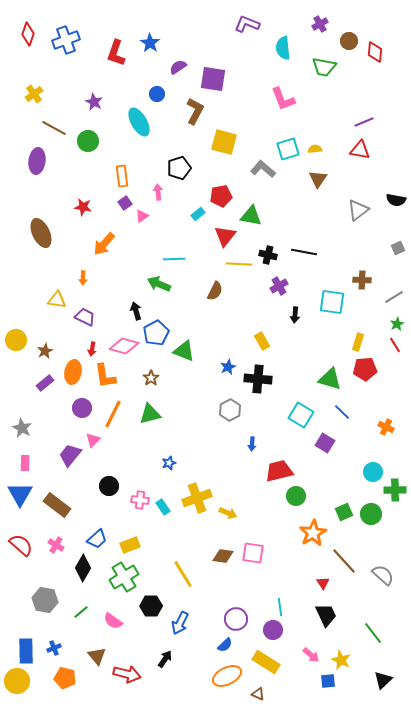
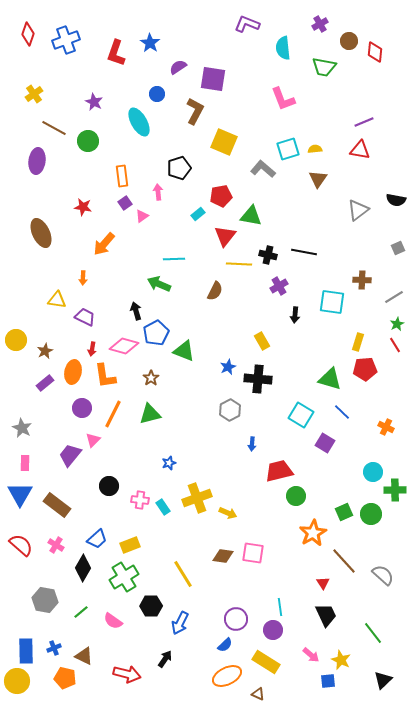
yellow square at (224, 142): rotated 8 degrees clockwise
brown triangle at (97, 656): moved 13 px left; rotated 24 degrees counterclockwise
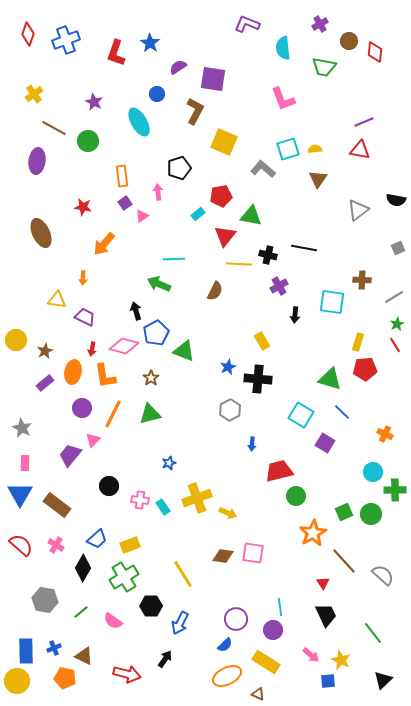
black line at (304, 252): moved 4 px up
orange cross at (386, 427): moved 1 px left, 7 px down
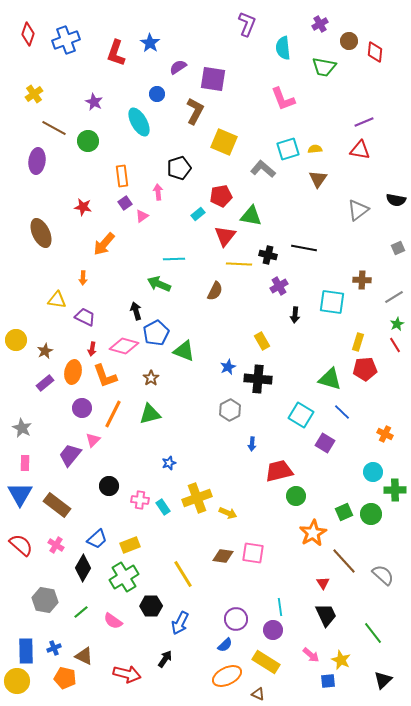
purple L-shape at (247, 24): rotated 90 degrees clockwise
orange L-shape at (105, 376): rotated 12 degrees counterclockwise
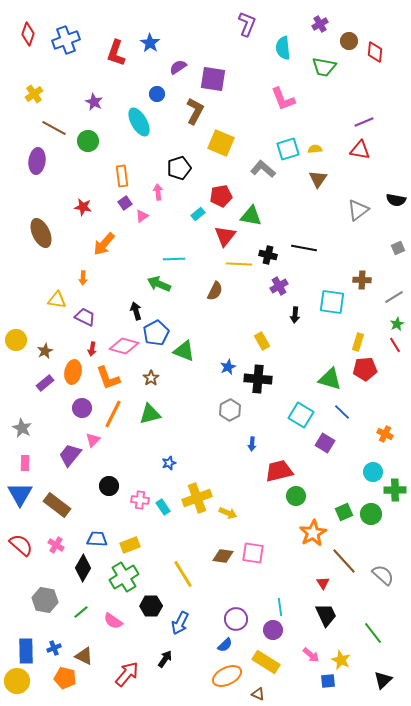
yellow square at (224, 142): moved 3 px left, 1 px down
orange L-shape at (105, 376): moved 3 px right, 2 px down
blue trapezoid at (97, 539): rotated 135 degrees counterclockwise
red arrow at (127, 674): rotated 64 degrees counterclockwise
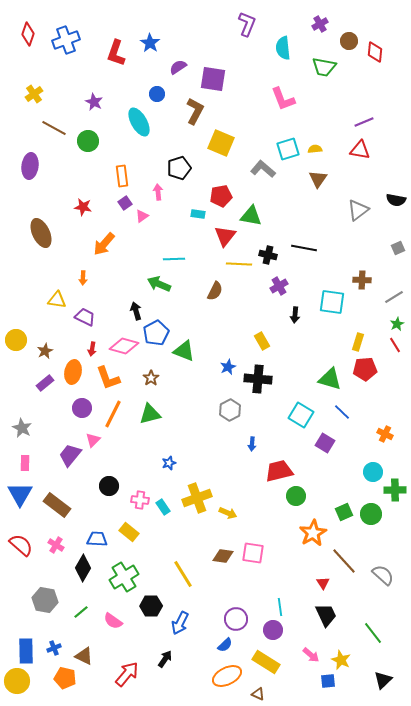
purple ellipse at (37, 161): moved 7 px left, 5 px down
cyan rectangle at (198, 214): rotated 48 degrees clockwise
yellow rectangle at (130, 545): moved 1 px left, 13 px up; rotated 60 degrees clockwise
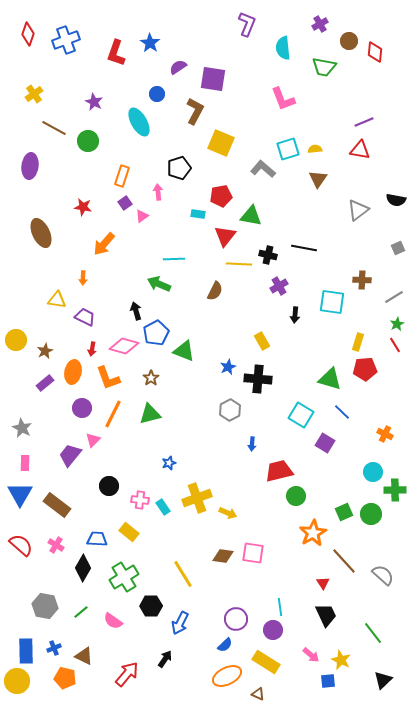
orange rectangle at (122, 176): rotated 25 degrees clockwise
gray hexagon at (45, 600): moved 6 px down
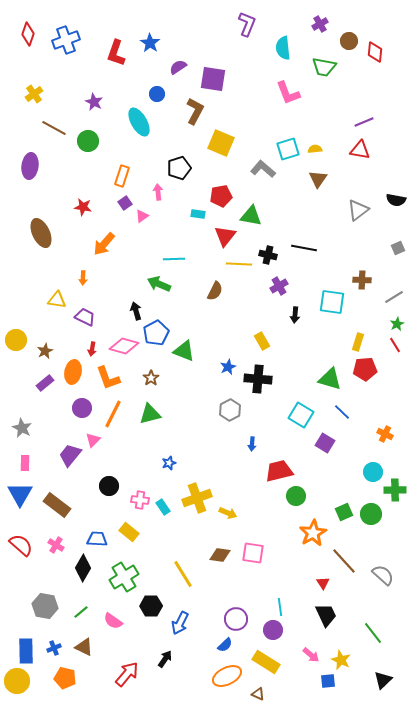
pink L-shape at (283, 99): moved 5 px right, 6 px up
brown diamond at (223, 556): moved 3 px left, 1 px up
brown triangle at (84, 656): moved 9 px up
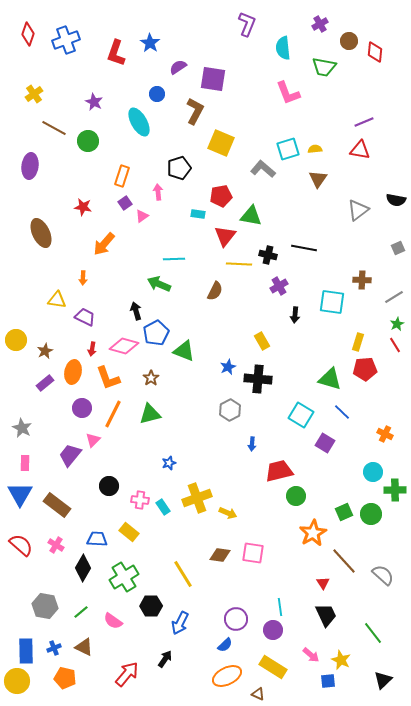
yellow rectangle at (266, 662): moved 7 px right, 5 px down
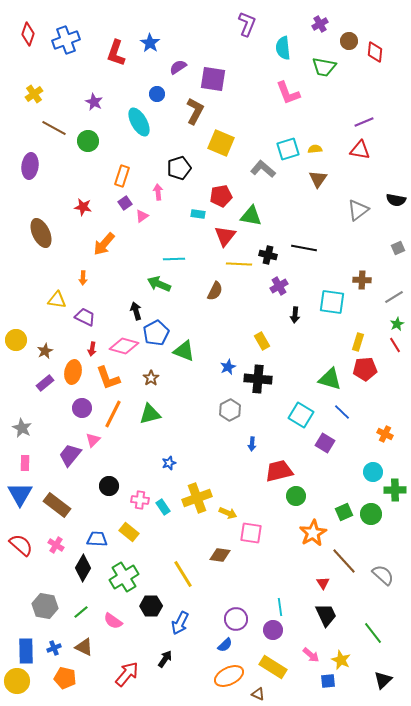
pink square at (253, 553): moved 2 px left, 20 px up
orange ellipse at (227, 676): moved 2 px right
